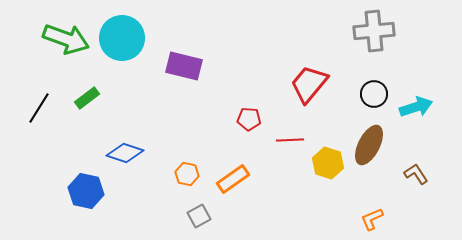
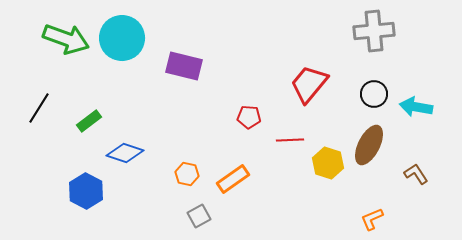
green rectangle: moved 2 px right, 23 px down
cyan arrow: rotated 152 degrees counterclockwise
red pentagon: moved 2 px up
blue hexagon: rotated 16 degrees clockwise
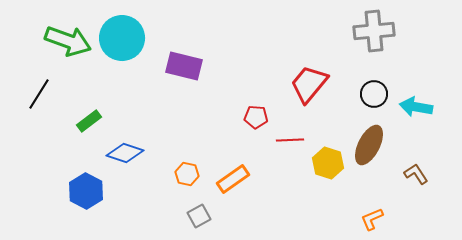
green arrow: moved 2 px right, 2 px down
black line: moved 14 px up
red pentagon: moved 7 px right
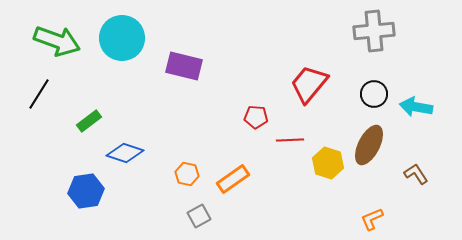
green arrow: moved 11 px left
blue hexagon: rotated 24 degrees clockwise
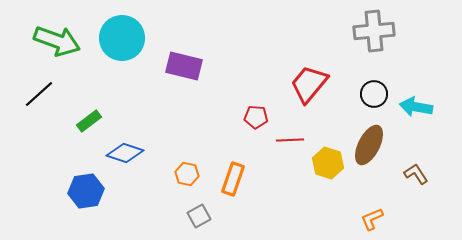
black line: rotated 16 degrees clockwise
orange rectangle: rotated 36 degrees counterclockwise
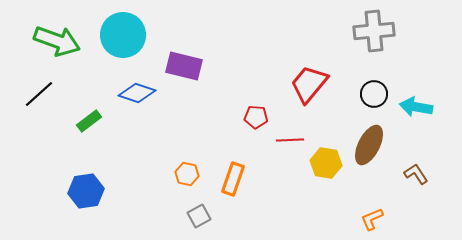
cyan circle: moved 1 px right, 3 px up
blue diamond: moved 12 px right, 60 px up
yellow hexagon: moved 2 px left; rotated 8 degrees counterclockwise
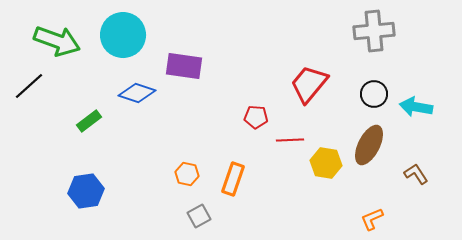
purple rectangle: rotated 6 degrees counterclockwise
black line: moved 10 px left, 8 px up
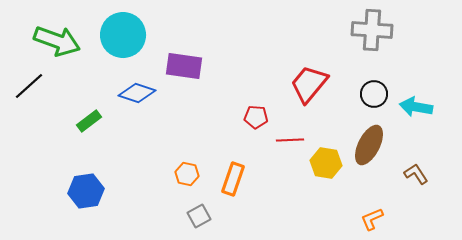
gray cross: moved 2 px left, 1 px up; rotated 9 degrees clockwise
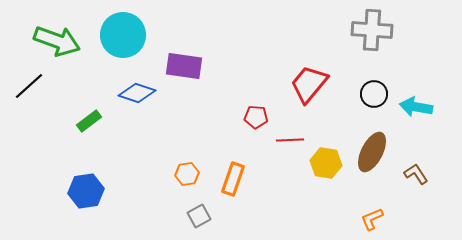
brown ellipse: moved 3 px right, 7 px down
orange hexagon: rotated 20 degrees counterclockwise
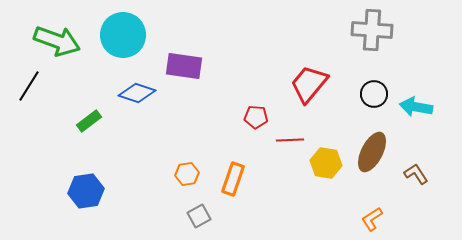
black line: rotated 16 degrees counterclockwise
orange L-shape: rotated 10 degrees counterclockwise
